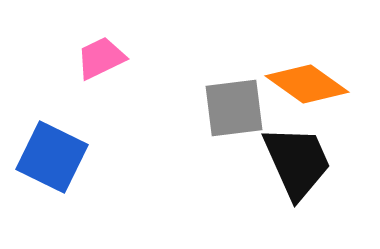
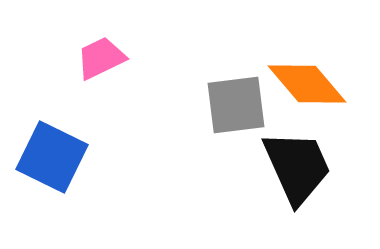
orange diamond: rotated 14 degrees clockwise
gray square: moved 2 px right, 3 px up
black trapezoid: moved 5 px down
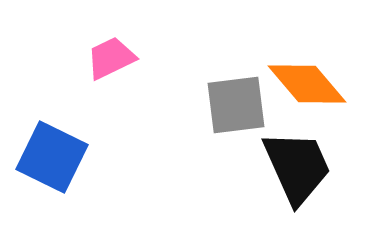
pink trapezoid: moved 10 px right
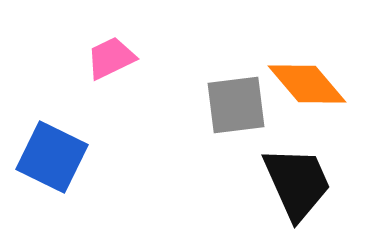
black trapezoid: moved 16 px down
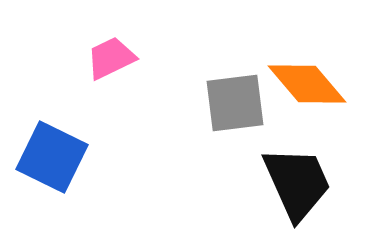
gray square: moved 1 px left, 2 px up
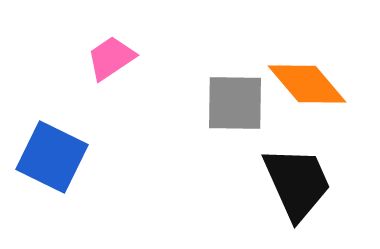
pink trapezoid: rotated 8 degrees counterclockwise
gray square: rotated 8 degrees clockwise
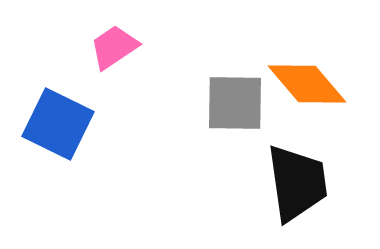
pink trapezoid: moved 3 px right, 11 px up
blue square: moved 6 px right, 33 px up
black trapezoid: rotated 16 degrees clockwise
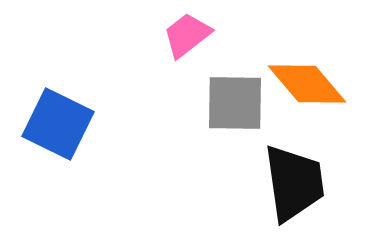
pink trapezoid: moved 73 px right, 12 px up; rotated 4 degrees counterclockwise
black trapezoid: moved 3 px left
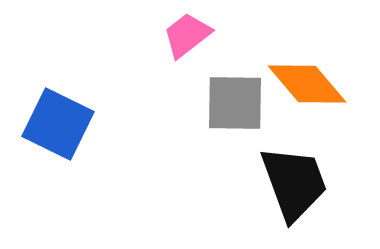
black trapezoid: rotated 12 degrees counterclockwise
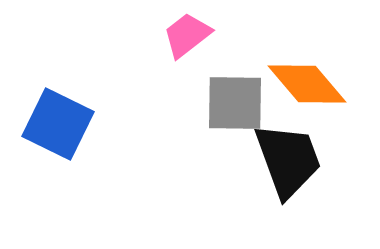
black trapezoid: moved 6 px left, 23 px up
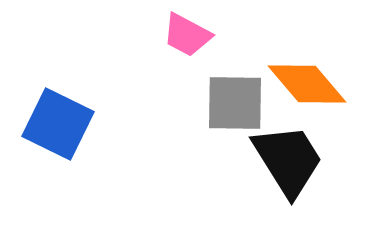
pink trapezoid: rotated 114 degrees counterclockwise
black trapezoid: rotated 12 degrees counterclockwise
